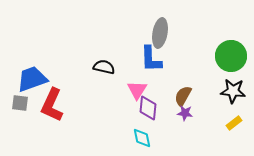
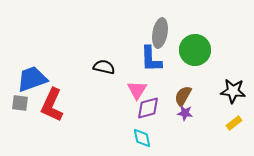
green circle: moved 36 px left, 6 px up
purple diamond: rotated 70 degrees clockwise
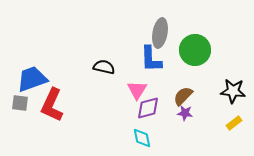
brown semicircle: rotated 15 degrees clockwise
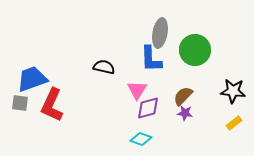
cyan diamond: moved 1 px left, 1 px down; rotated 60 degrees counterclockwise
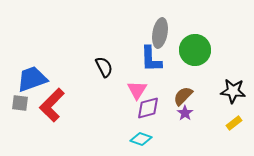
black semicircle: rotated 50 degrees clockwise
red L-shape: rotated 20 degrees clockwise
purple star: rotated 28 degrees clockwise
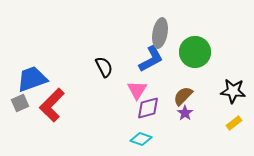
green circle: moved 2 px down
blue L-shape: rotated 116 degrees counterclockwise
gray square: rotated 30 degrees counterclockwise
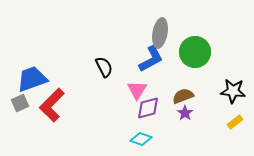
brown semicircle: rotated 25 degrees clockwise
yellow rectangle: moved 1 px right, 1 px up
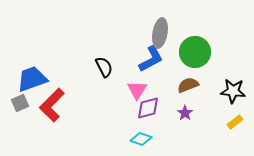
brown semicircle: moved 5 px right, 11 px up
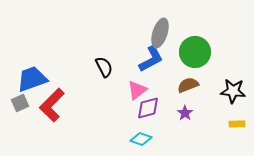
gray ellipse: rotated 8 degrees clockwise
pink triangle: rotated 20 degrees clockwise
yellow rectangle: moved 2 px right, 2 px down; rotated 35 degrees clockwise
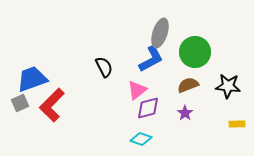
black star: moved 5 px left, 5 px up
